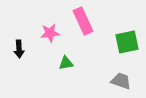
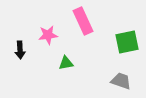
pink star: moved 2 px left, 2 px down
black arrow: moved 1 px right, 1 px down
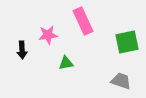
black arrow: moved 2 px right
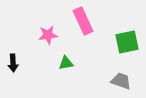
black arrow: moved 9 px left, 13 px down
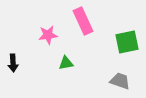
gray trapezoid: moved 1 px left
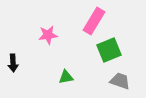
pink rectangle: moved 11 px right; rotated 56 degrees clockwise
green square: moved 18 px left, 8 px down; rotated 10 degrees counterclockwise
green triangle: moved 14 px down
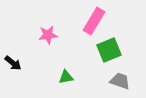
black arrow: rotated 48 degrees counterclockwise
